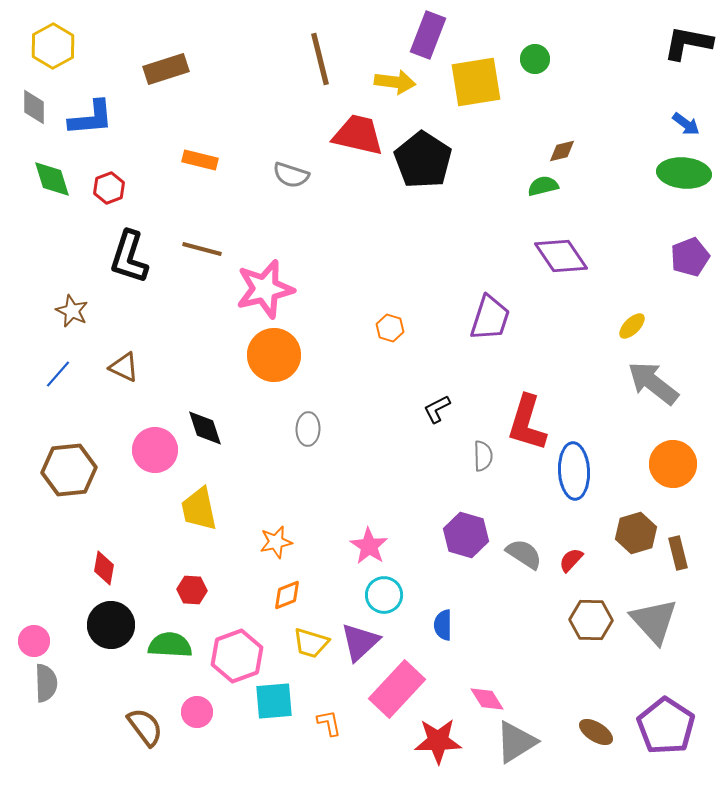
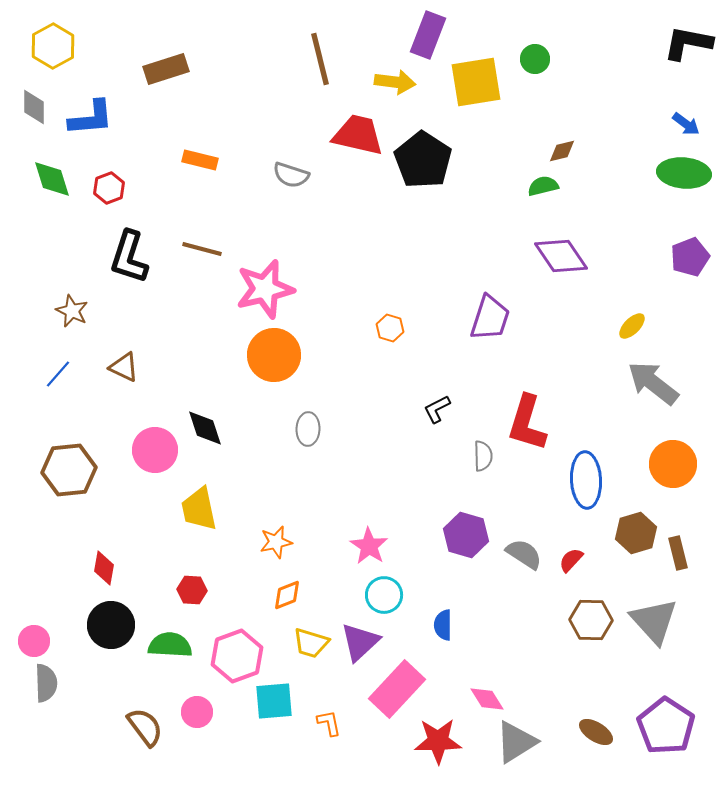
blue ellipse at (574, 471): moved 12 px right, 9 px down
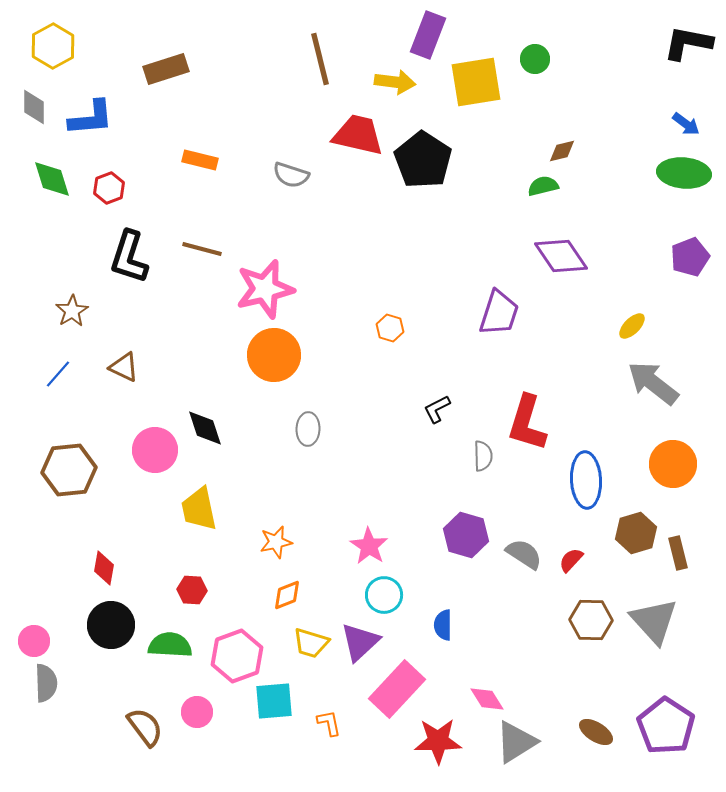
brown star at (72, 311): rotated 16 degrees clockwise
purple trapezoid at (490, 318): moved 9 px right, 5 px up
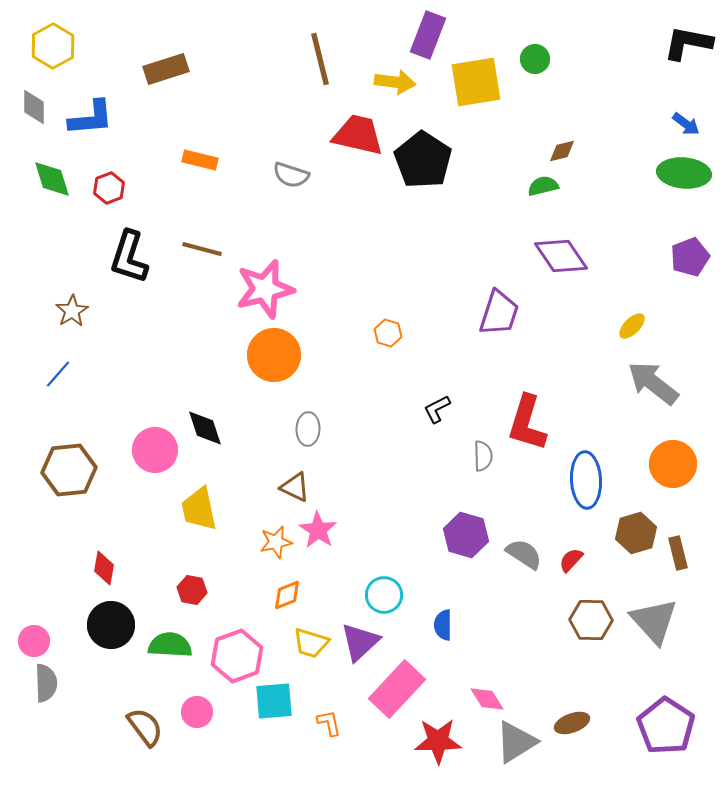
orange hexagon at (390, 328): moved 2 px left, 5 px down
brown triangle at (124, 367): moved 171 px right, 120 px down
pink star at (369, 546): moved 51 px left, 16 px up
red hexagon at (192, 590): rotated 8 degrees clockwise
brown ellipse at (596, 732): moved 24 px left, 9 px up; rotated 52 degrees counterclockwise
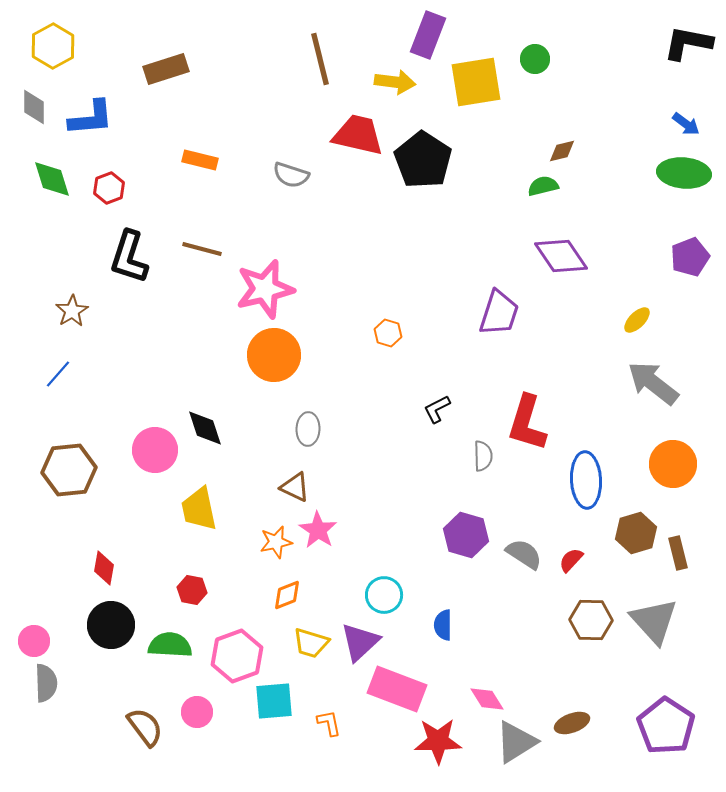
yellow ellipse at (632, 326): moved 5 px right, 6 px up
pink rectangle at (397, 689): rotated 68 degrees clockwise
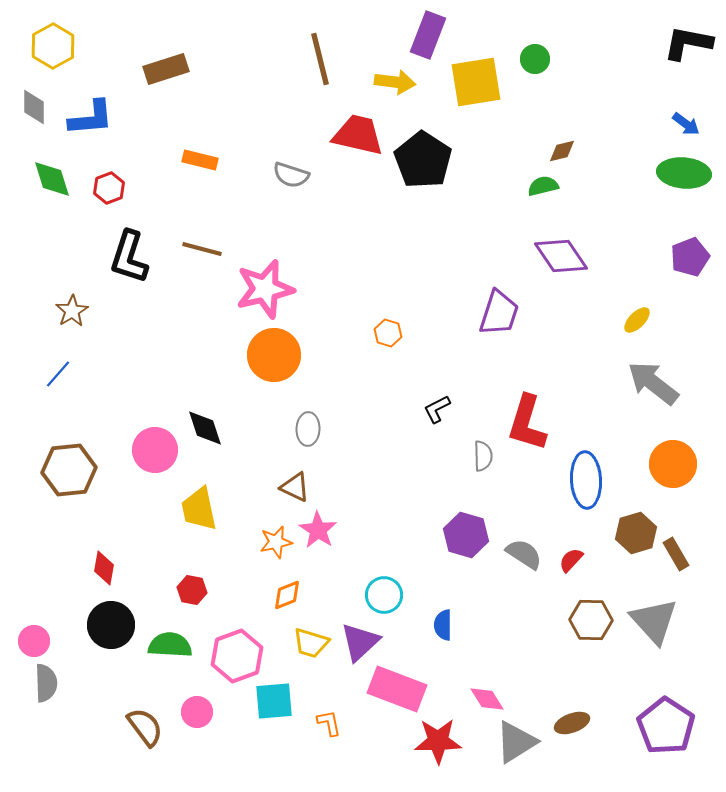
brown rectangle at (678, 553): moved 2 px left, 1 px down; rotated 16 degrees counterclockwise
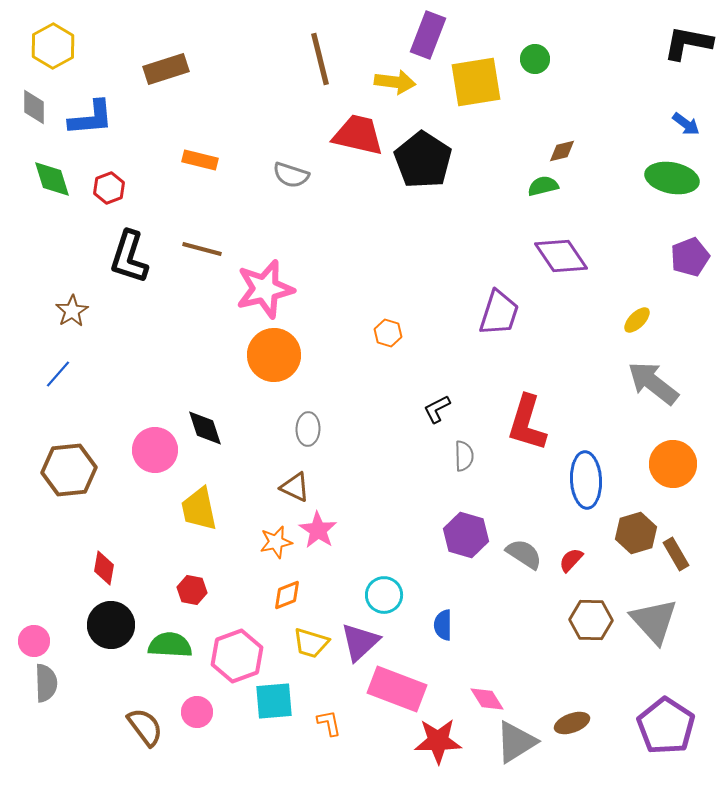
green ellipse at (684, 173): moved 12 px left, 5 px down; rotated 6 degrees clockwise
gray semicircle at (483, 456): moved 19 px left
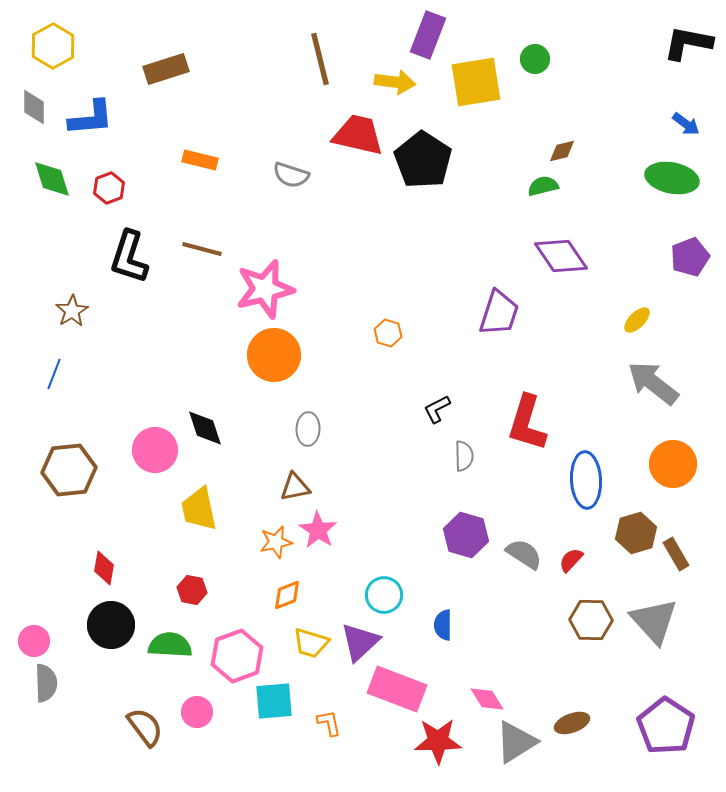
blue line at (58, 374): moved 4 px left; rotated 20 degrees counterclockwise
brown triangle at (295, 487): rotated 36 degrees counterclockwise
